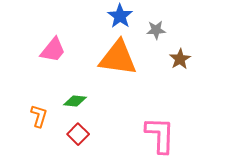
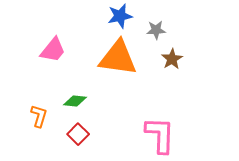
blue star: rotated 25 degrees clockwise
brown star: moved 8 px left
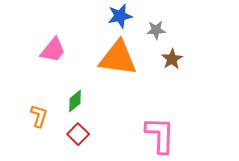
green diamond: rotated 45 degrees counterclockwise
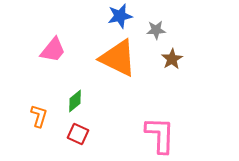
orange triangle: rotated 18 degrees clockwise
red square: rotated 20 degrees counterclockwise
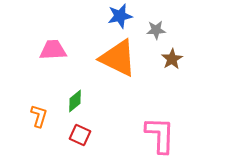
pink trapezoid: rotated 132 degrees counterclockwise
red square: moved 2 px right, 1 px down
